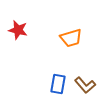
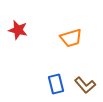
blue rectangle: moved 2 px left; rotated 24 degrees counterclockwise
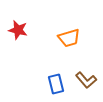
orange trapezoid: moved 2 px left
brown L-shape: moved 1 px right, 5 px up
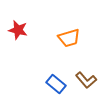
blue rectangle: rotated 36 degrees counterclockwise
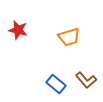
orange trapezoid: moved 1 px up
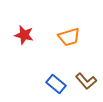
red star: moved 6 px right, 5 px down
brown L-shape: moved 1 px down
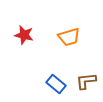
brown L-shape: rotated 125 degrees clockwise
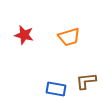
blue rectangle: moved 5 px down; rotated 30 degrees counterclockwise
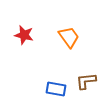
orange trapezoid: rotated 110 degrees counterclockwise
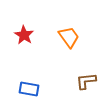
red star: rotated 18 degrees clockwise
blue rectangle: moved 27 px left
